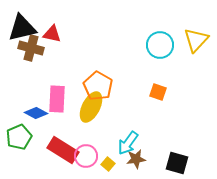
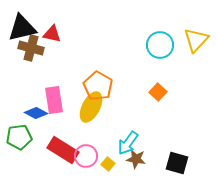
orange square: rotated 24 degrees clockwise
pink rectangle: moved 3 px left, 1 px down; rotated 12 degrees counterclockwise
green pentagon: rotated 15 degrees clockwise
brown star: rotated 18 degrees clockwise
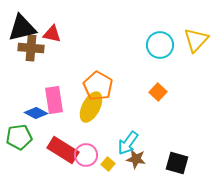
brown cross: rotated 10 degrees counterclockwise
pink circle: moved 1 px up
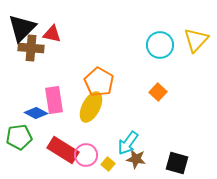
black triangle: rotated 32 degrees counterclockwise
orange pentagon: moved 1 px right, 4 px up
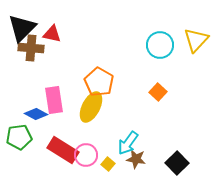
blue diamond: moved 1 px down
black square: rotated 30 degrees clockwise
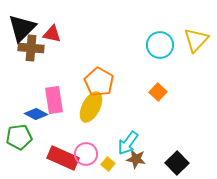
red rectangle: moved 8 px down; rotated 8 degrees counterclockwise
pink circle: moved 1 px up
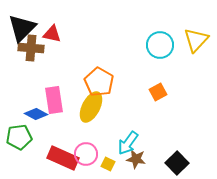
orange square: rotated 18 degrees clockwise
yellow square: rotated 16 degrees counterclockwise
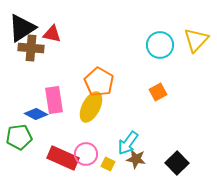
black triangle: rotated 12 degrees clockwise
